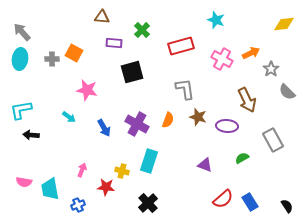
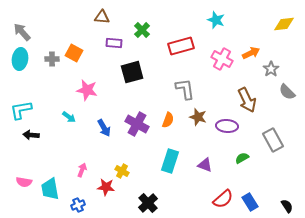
cyan rectangle: moved 21 px right
yellow cross: rotated 16 degrees clockwise
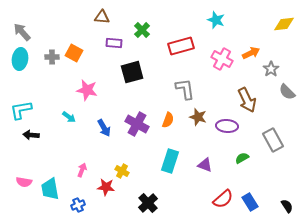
gray cross: moved 2 px up
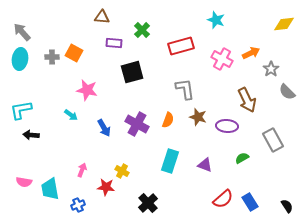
cyan arrow: moved 2 px right, 2 px up
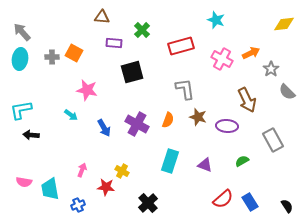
green semicircle: moved 3 px down
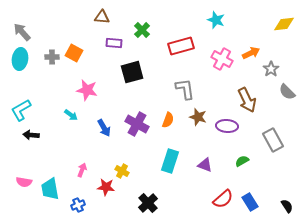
cyan L-shape: rotated 20 degrees counterclockwise
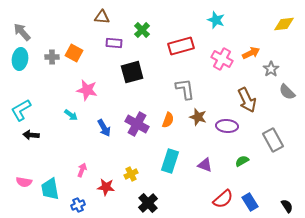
yellow cross: moved 9 px right, 3 px down; rotated 32 degrees clockwise
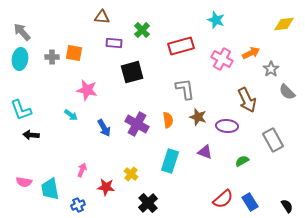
orange square: rotated 18 degrees counterclockwise
cyan L-shape: rotated 80 degrees counterclockwise
orange semicircle: rotated 28 degrees counterclockwise
purple triangle: moved 13 px up
yellow cross: rotated 24 degrees counterclockwise
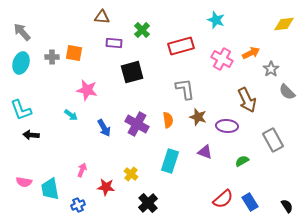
cyan ellipse: moved 1 px right, 4 px down; rotated 10 degrees clockwise
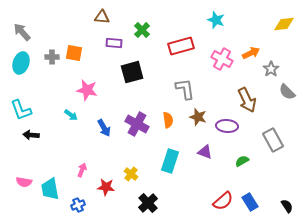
red semicircle: moved 2 px down
